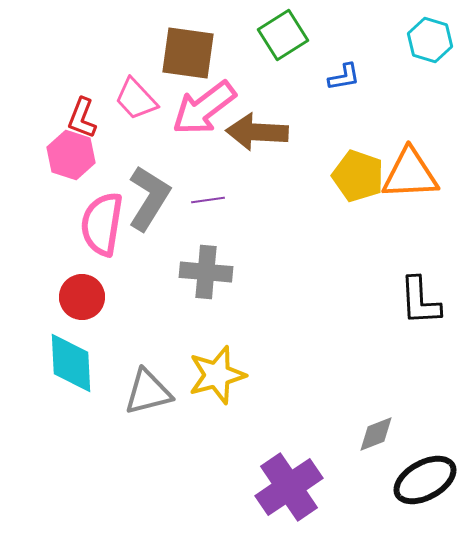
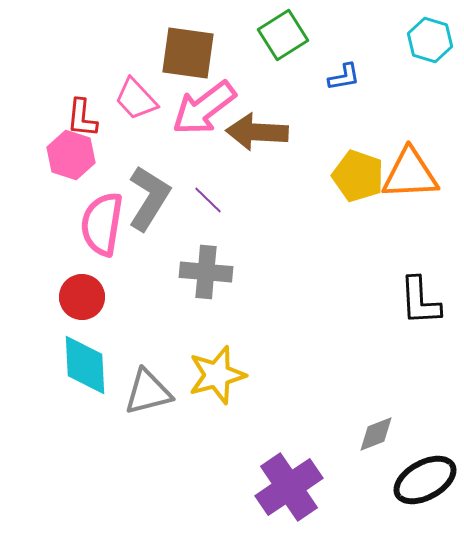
red L-shape: rotated 15 degrees counterclockwise
purple line: rotated 52 degrees clockwise
cyan diamond: moved 14 px right, 2 px down
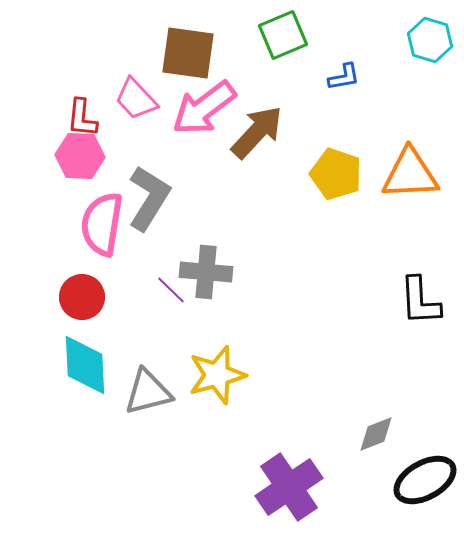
green square: rotated 9 degrees clockwise
brown arrow: rotated 130 degrees clockwise
pink hexagon: moved 9 px right, 1 px down; rotated 15 degrees counterclockwise
yellow pentagon: moved 22 px left, 2 px up
purple line: moved 37 px left, 90 px down
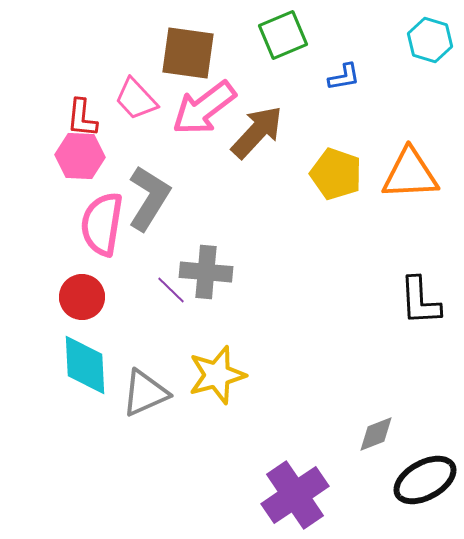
gray triangle: moved 3 px left, 1 px down; rotated 10 degrees counterclockwise
purple cross: moved 6 px right, 8 px down
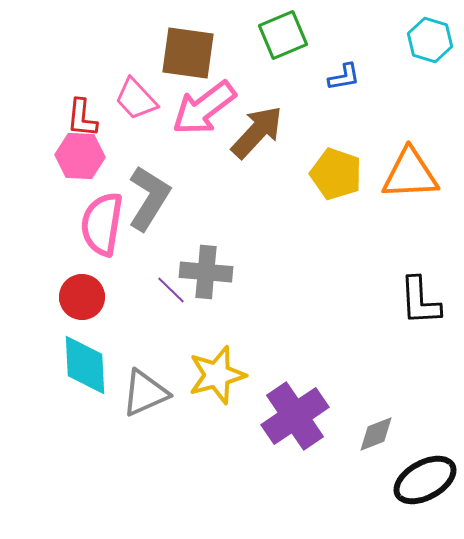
purple cross: moved 79 px up
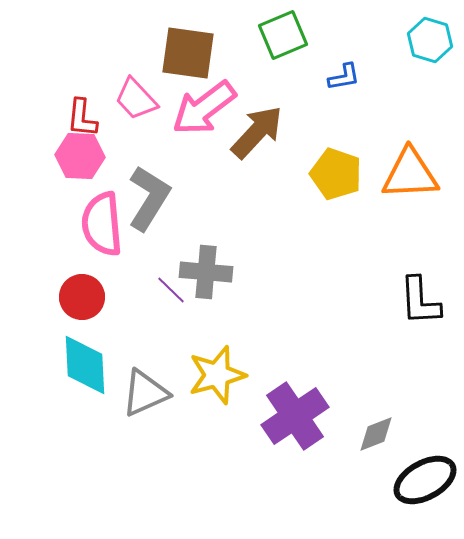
pink semicircle: rotated 14 degrees counterclockwise
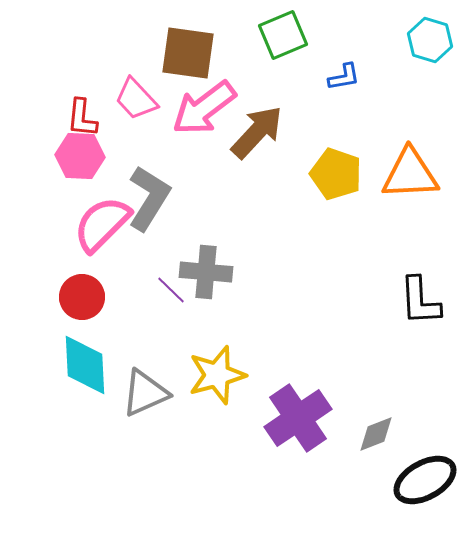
pink semicircle: rotated 50 degrees clockwise
purple cross: moved 3 px right, 2 px down
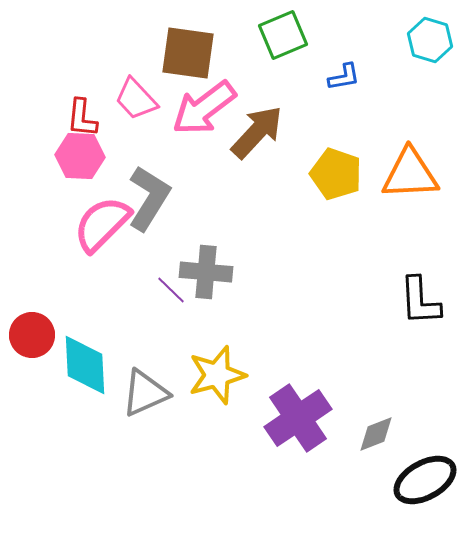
red circle: moved 50 px left, 38 px down
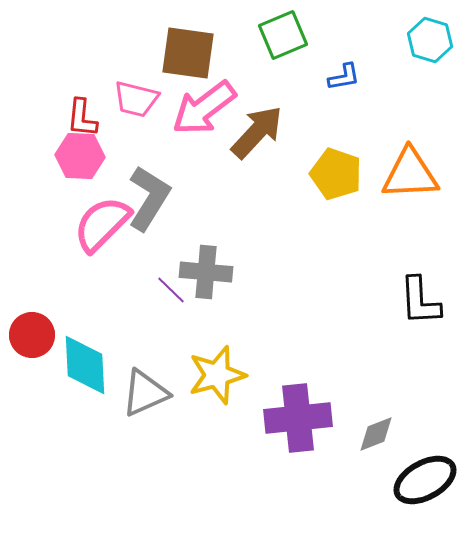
pink trapezoid: rotated 33 degrees counterclockwise
purple cross: rotated 28 degrees clockwise
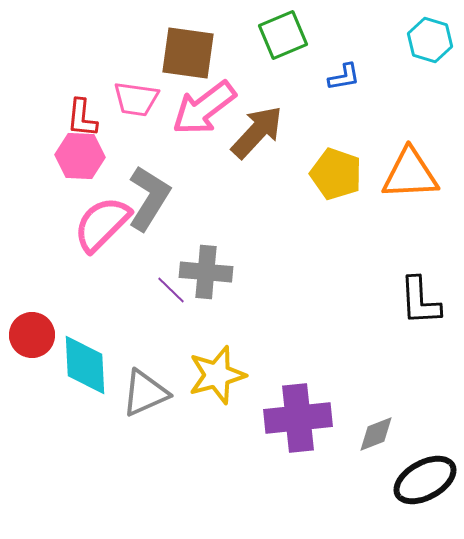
pink trapezoid: rotated 6 degrees counterclockwise
